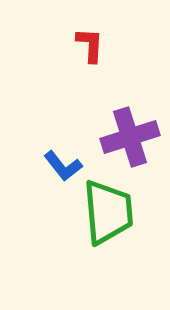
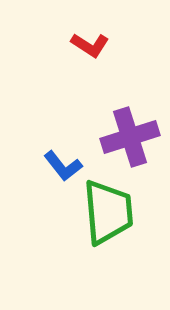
red L-shape: rotated 120 degrees clockwise
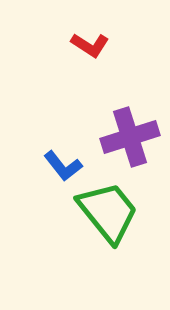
green trapezoid: rotated 34 degrees counterclockwise
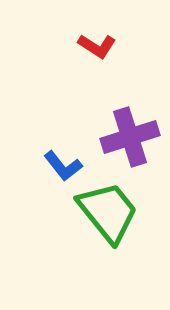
red L-shape: moved 7 px right, 1 px down
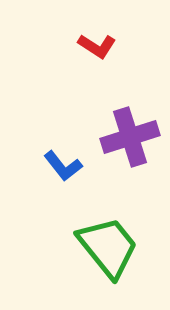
green trapezoid: moved 35 px down
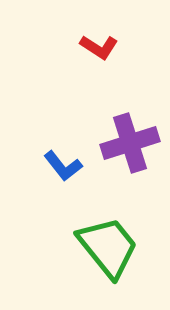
red L-shape: moved 2 px right, 1 px down
purple cross: moved 6 px down
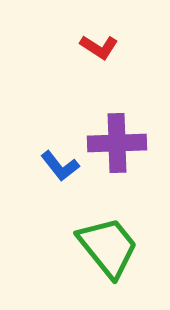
purple cross: moved 13 px left; rotated 16 degrees clockwise
blue L-shape: moved 3 px left
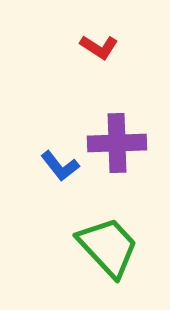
green trapezoid: rotated 4 degrees counterclockwise
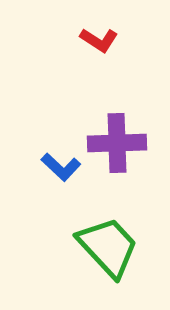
red L-shape: moved 7 px up
blue L-shape: moved 1 px right, 1 px down; rotated 9 degrees counterclockwise
